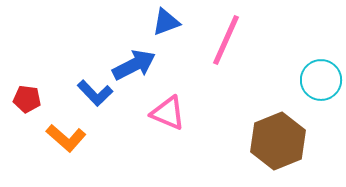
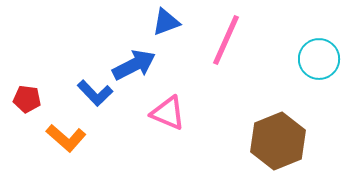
cyan circle: moved 2 px left, 21 px up
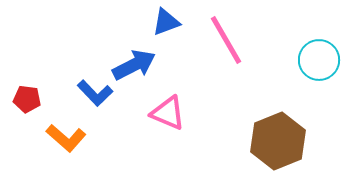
pink line: rotated 54 degrees counterclockwise
cyan circle: moved 1 px down
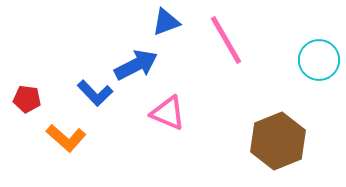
blue arrow: moved 2 px right
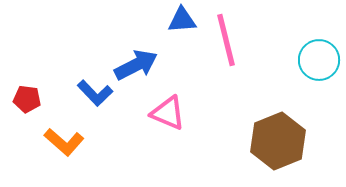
blue triangle: moved 16 px right, 2 px up; rotated 16 degrees clockwise
pink line: rotated 16 degrees clockwise
orange L-shape: moved 2 px left, 4 px down
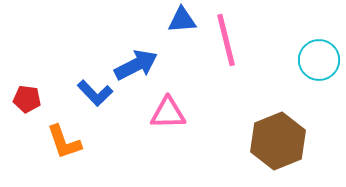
pink triangle: rotated 24 degrees counterclockwise
orange L-shape: rotated 30 degrees clockwise
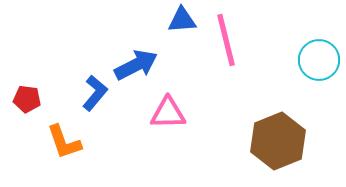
blue L-shape: rotated 96 degrees counterclockwise
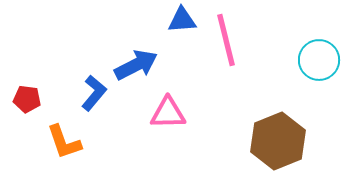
blue L-shape: moved 1 px left
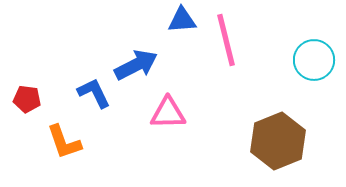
cyan circle: moved 5 px left
blue L-shape: rotated 66 degrees counterclockwise
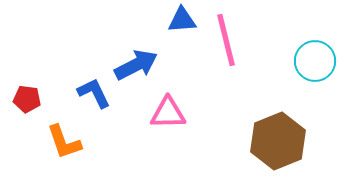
cyan circle: moved 1 px right, 1 px down
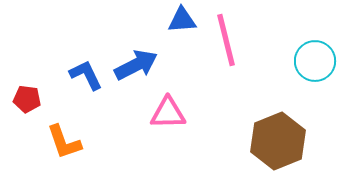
blue L-shape: moved 8 px left, 18 px up
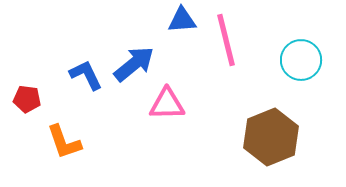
cyan circle: moved 14 px left, 1 px up
blue arrow: moved 2 px left, 1 px up; rotated 12 degrees counterclockwise
pink triangle: moved 1 px left, 9 px up
brown hexagon: moved 7 px left, 4 px up
